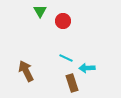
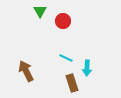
cyan arrow: rotated 84 degrees counterclockwise
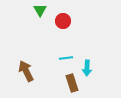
green triangle: moved 1 px up
cyan line: rotated 32 degrees counterclockwise
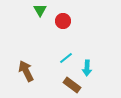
cyan line: rotated 32 degrees counterclockwise
brown rectangle: moved 2 px down; rotated 36 degrees counterclockwise
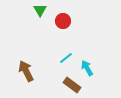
cyan arrow: rotated 147 degrees clockwise
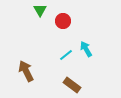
cyan line: moved 3 px up
cyan arrow: moved 1 px left, 19 px up
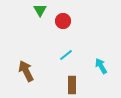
cyan arrow: moved 15 px right, 17 px down
brown rectangle: rotated 54 degrees clockwise
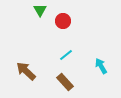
brown arrow: rotated 20 degrees counterclockwise
brown rectangle: moved 7 px left, 3 px up; rotated 42 degrees counterclockwise
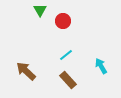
brown rectangle: moved 3 px right, 2 px up
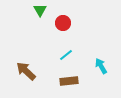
red circle: moved 2 px down
brown rectangle: moved 1 px right, 1 px down; rotated 54 degrees counterclockwise
